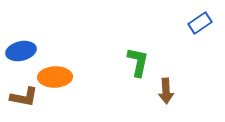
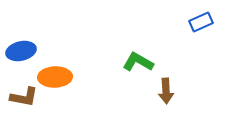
blue rectangle: moved 1 px right, 1 px up; rotated 10 degrees clockwise
green L-shape: rotated 72 degrees counterclockwise
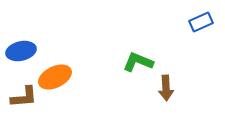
green L-shape: rotated 8 degrees counterclockwise
orange ellipse: rotated 24 degrees counterclockwise
brown arrow: moved 3 px up
brown L-shape: rotated 16 degrees counterclockwise
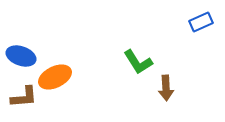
blue ellipse: moved 5 px down; rotated 32 degrees clockwise
green L-shape: rotated 144 degrees counterclockwise
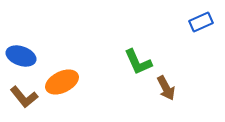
green L-shape: rotated 8 degrees clockwise
orange ellipse: moved 7 px right, 5 px down
brown arrow: rotated 25 degrees counterclockwise
brown L-shape: rotated 56 degrees clockwise
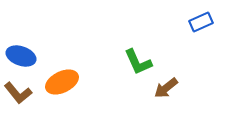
brown arrow: rotated 80 degrees clockwise
brown L-shape: moved 6 px left, 4 px up
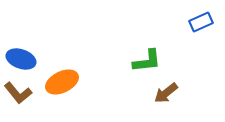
blue ellipse: moved 3 px down
green L-shape: moved 9 px right, 1 px up; rotated 72 degrees counterclockwise
brown arrow: moved 5 px down
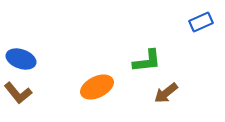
orange ellipse: moved 35 px right, 5 px down
